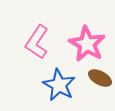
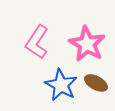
brown ellipse: moved 4 px left, 5 px down
blue star: moved 2 px right
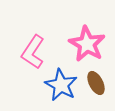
pink L-shape: moved 4 px left, 10 px down
brown ellipse: rotated 35 degrees clockwise
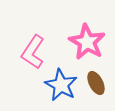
pink star: moved 2 px up
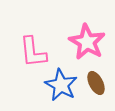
pink L-shape: rotated 40 degrees counterclockwise
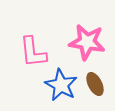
pink star: rotated 21 degrees counterclockwise
brown ellipse: moved 1 px left, 1 px down
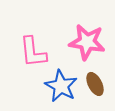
blue star: moved 1 px down
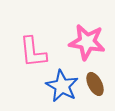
blue star: moved 1 px right
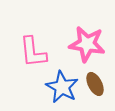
pink star: moved 2 px down
blue star: moved 1 px down
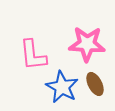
pink star: rotated 6 degrees counterclockwise
pink L-shape: moved 3 px down
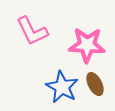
pink star: moved 1 px down
pink L-shape: moved 1 px left, 24 px up; rotated 20 degrees counterclockwise
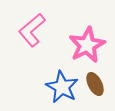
pink L-shape: moved 1 px up; rotated 76 degrees clockwise
pink star: rotated 30 degrees counterclockwise
